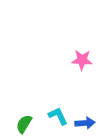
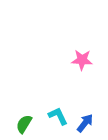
blue arrow: rotated 48 degrees counterclockwise
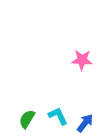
green semicircle: moved 3 px right, 5 px up
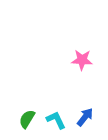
cyan L-shape: moved 2 px left, 4 px down
blue arrow: moved 6 px up
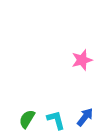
pink star: rotated 20 degrees counterclockwise
cyan L-shape: rotated 10 degrees clockwise
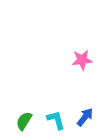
pink star: rotated 10 degrees clockwise
green semicircle: moved 3 px left, 2 px down
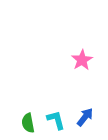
pink star: rotated 25 degrees counterclockwise
green semicircle: moved 4 px right, 2 px down; rotated 42 degrees counterclockwise
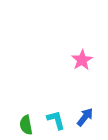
green semicircle: moved 2 px left, 2 px down
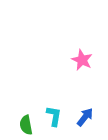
pink star: rotated 15 degrees counterclockwise
cyan L-shape: moved 2 px left, 4 px up; rotated 25 degrees clockwise
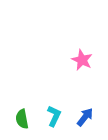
cyan L-shape: rotated 15 degrees clockwise
green semicircle: moved 4 px left, 6 px up
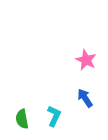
pink star: moved 4 px right
blue arrow: moved 19 px up; rotated 72 degrees counterclockwise
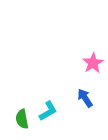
pink star: moved 7 px right, 3 px down; rotated 15 degrees clockwise
cyan L-shape: moved 6 px left, 5 px up; rotated 35 degrees clockwise
